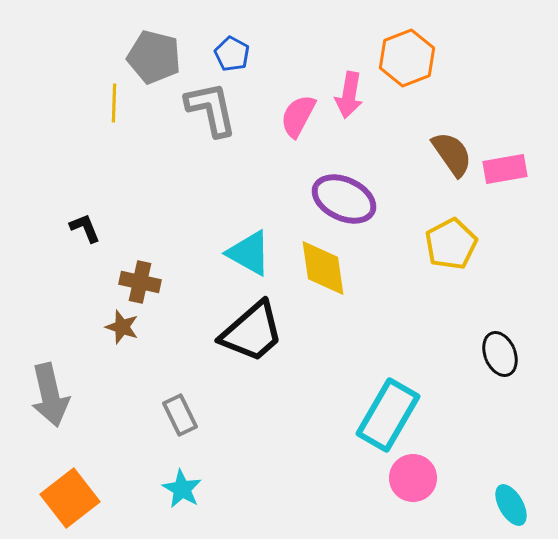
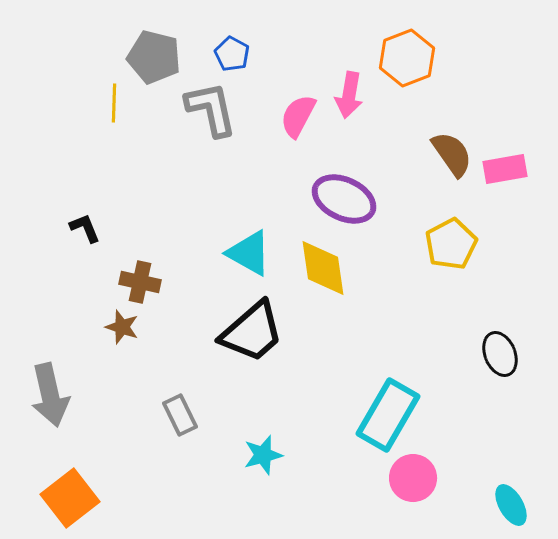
cyan star: moved 81 px right, 34 px up; rotated 27 degrees clockwise
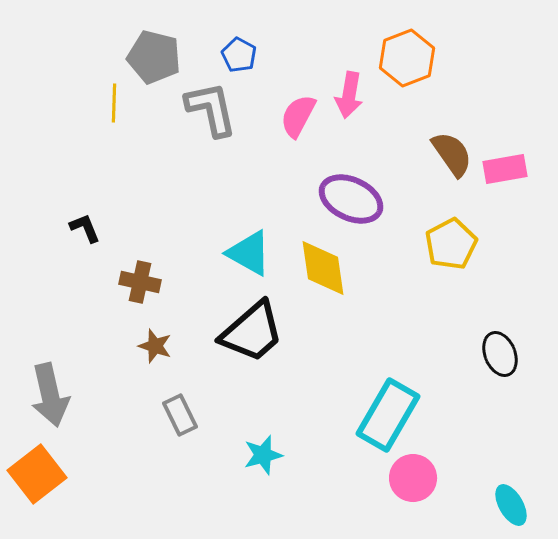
blue pentagon: moved 7 px right, 1 px down
purple ellipse: moved 7 px right
brown star: moved 33 px right, 19 px down
orange square: moved 33 px left, 24 px up
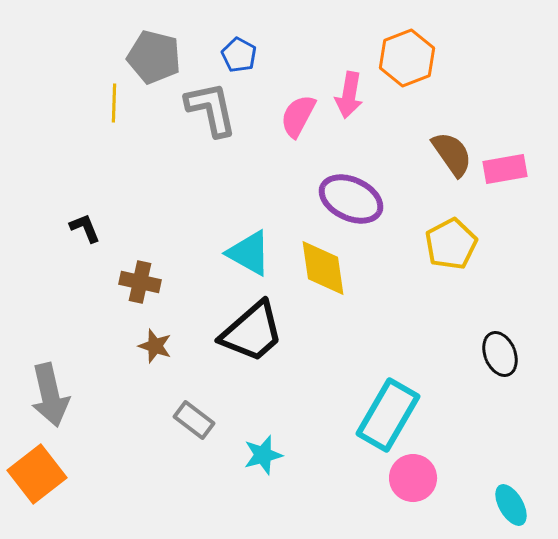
gray rectangle: moved 14 px right, 5 px down; rotated 27 degrees counterclockwise
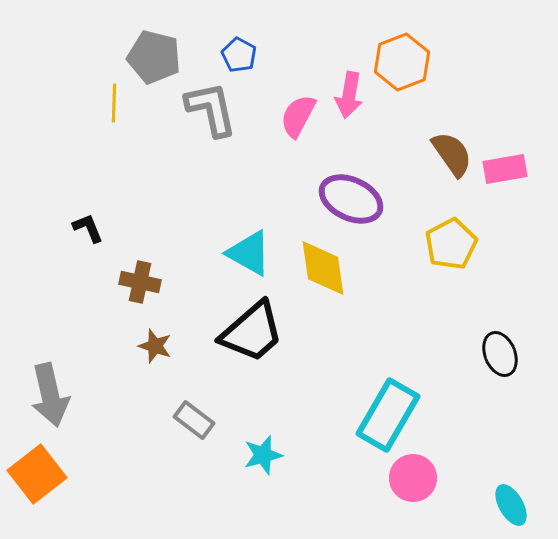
orange hexagon: moved 5 px left, 4 px down
black L-shape: moved 3 px right
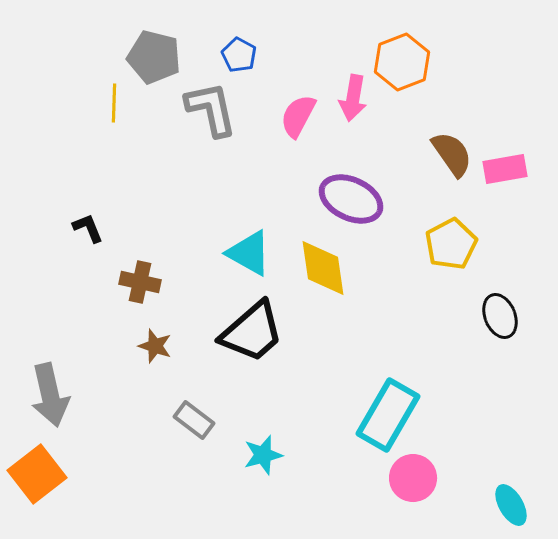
pink arrow: moved 4 px right, 3 px down
black ellipse: moved 38 px up
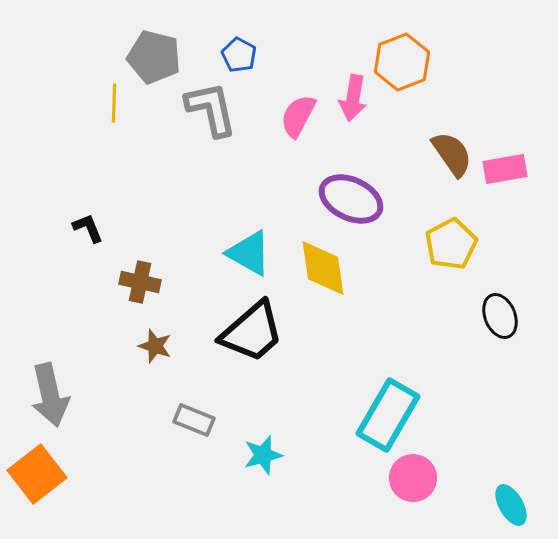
gray rectangle: rotated 15 degrees counterclockwise
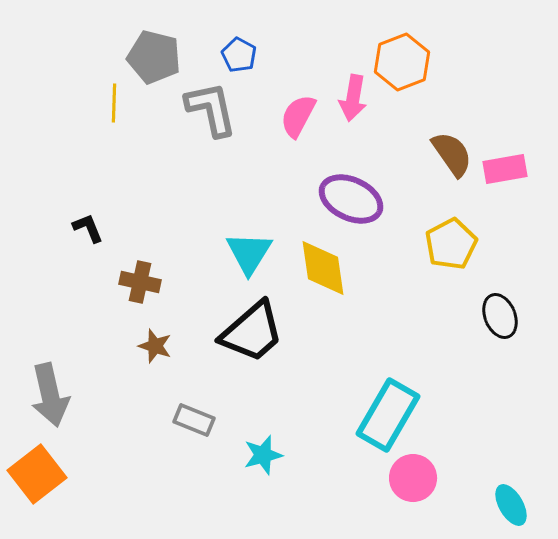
cyan triangle: rotated 33 degrees clockwise
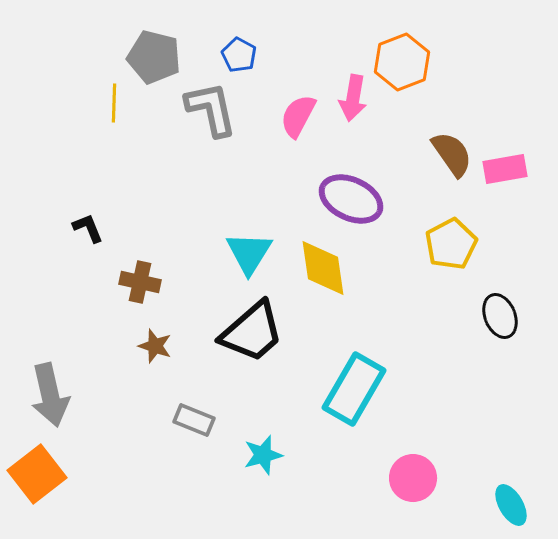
cyan rectangle: moved 34 px left, 26 px up
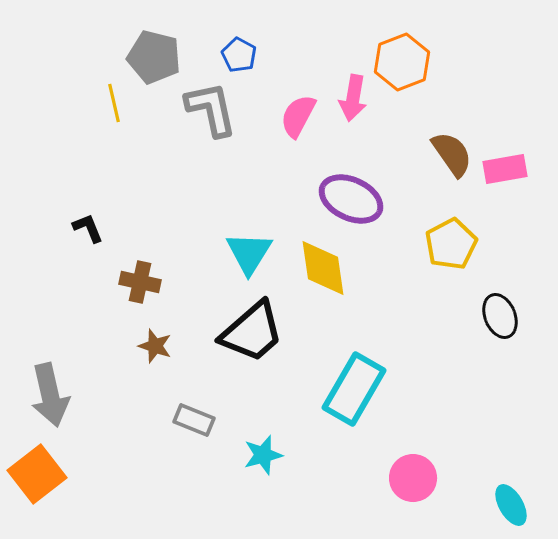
yellow line: rotated 15 degrees counterclockwise
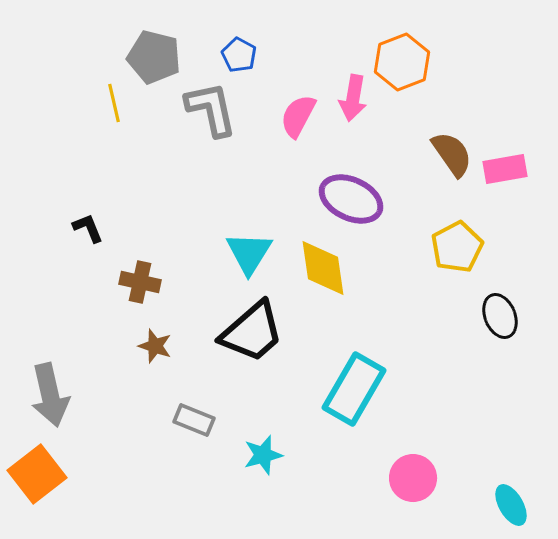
yellow pentagon: moved 6 px right, 3 px down
